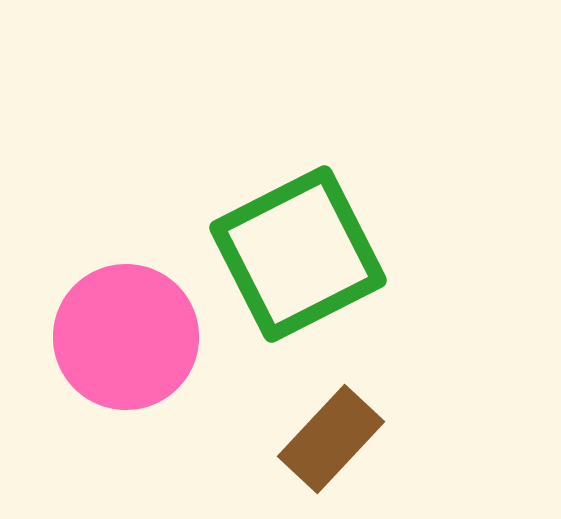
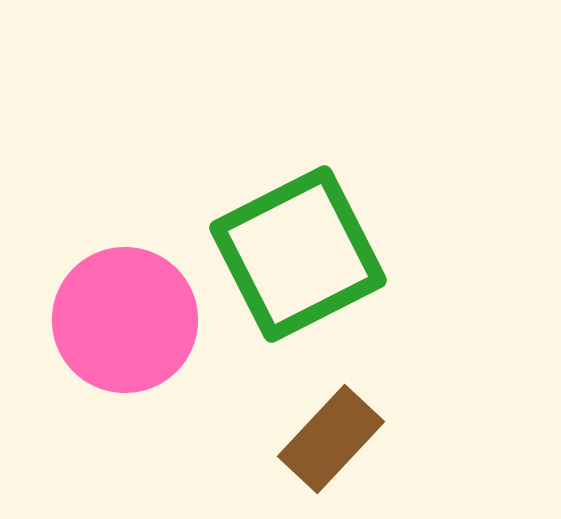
pink circle: moved 1 px left, 17 px up
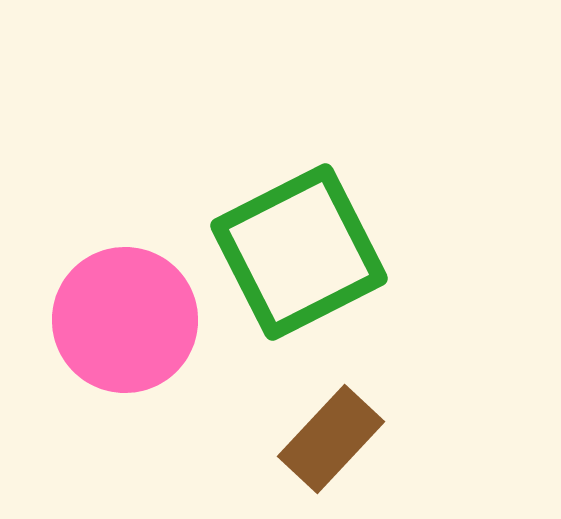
green square: moved 1 px right, 2 px up
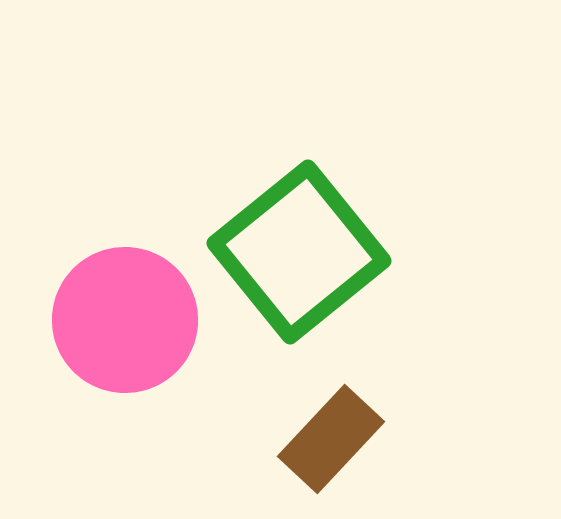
green square: rotated 12 degrees counterclockwise
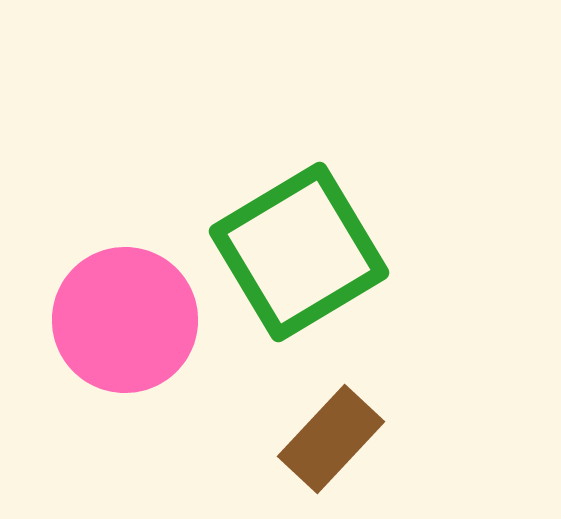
green square: rotated 8 degrees clockwise
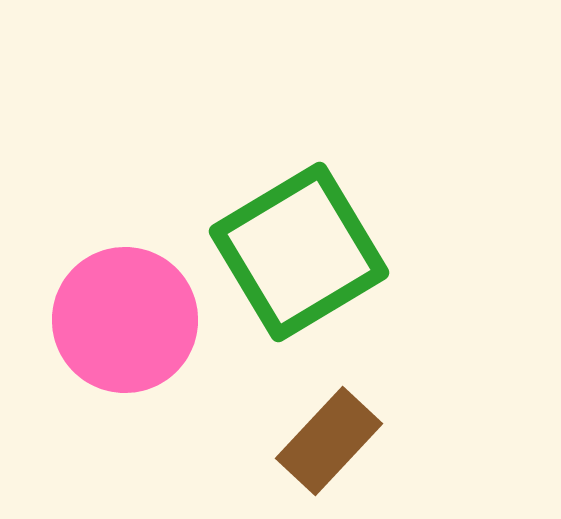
brown rectangle: moved 2 px left, 2 px down
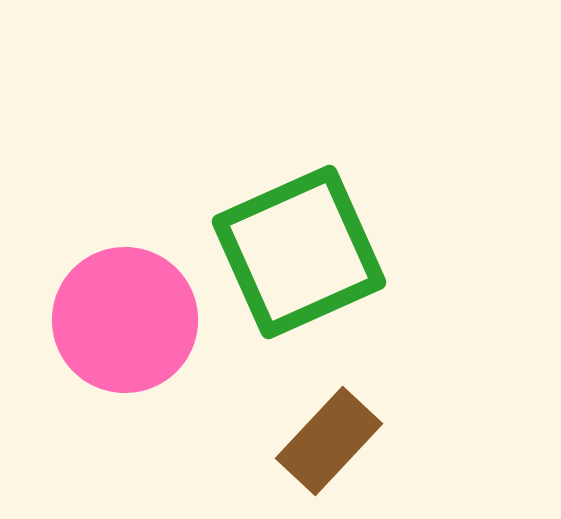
green square: rotated 7 degrees clockwise
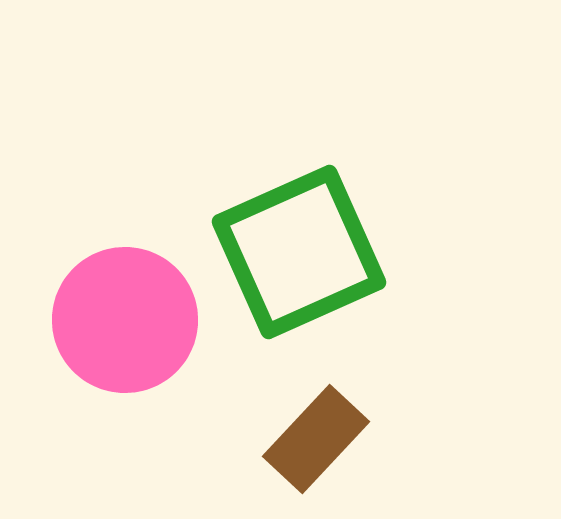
brown rectangle: moved 13 px left, 2 px up
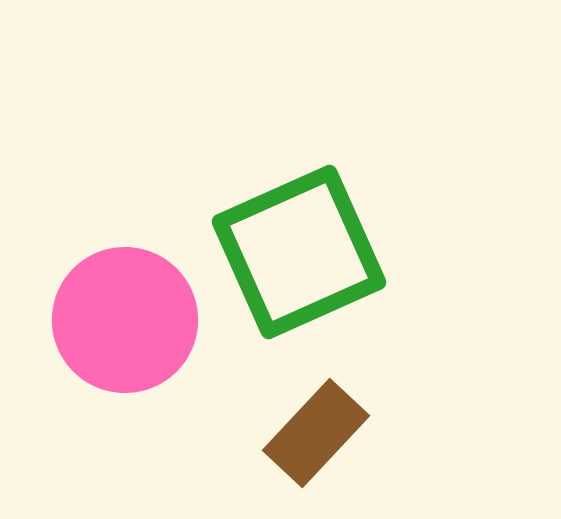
brown rectangle: moved 6 px up
